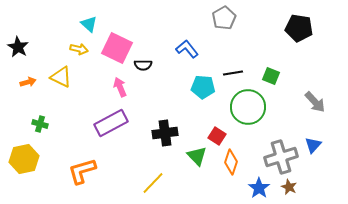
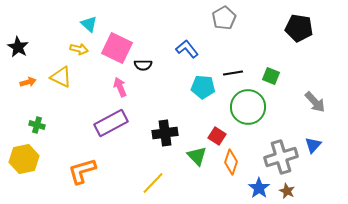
green cross: moved 3 px left, 1 px down
brown star: moved 2 px left, 4 px down
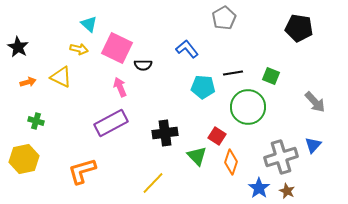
green cross: moved 1 px left, 4 px up
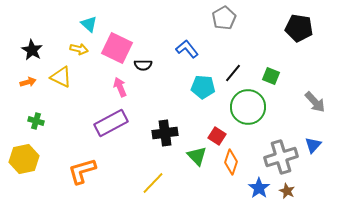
black star: moved 14 px right, 3 px down
black line: rotated 42 degrees counterclockwise
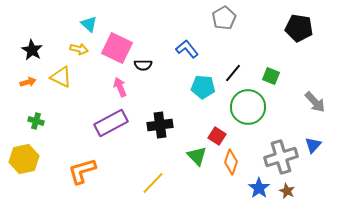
black cross: moved 5 px left, 8 px up
